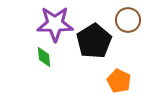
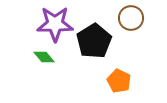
brown circle: moved 3 px right, 2 px up
green diamond: rotated 35 degrees counterclockwise
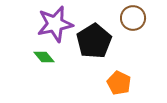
brown circle: moved 2 px right
purple star: rotated 12 degrees counterclockwise
orange pentagon: moved 2 px down
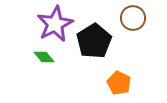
purple star: rotated 15 degrees counterclockwise
